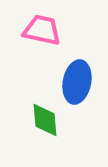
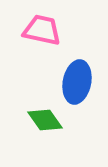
green diamond: rotated 30 degrees counterclockwise
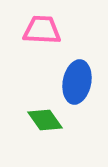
pink trapezoid: rotated 9 degrees counterclockwise
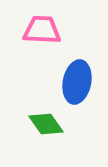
green diamond: moved 1 px right, 4 px down
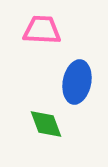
green diamond: rotated 15 degrees clockwise
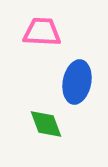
pink trapezoid: moved 2 px down
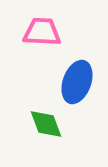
blue ellipse: rotated 9 degrees clockwise
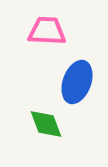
pink trapezoid: moved 5 px right, 1 px up
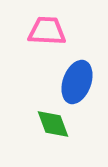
green diamond: moved 7 px right
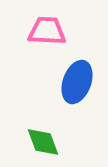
green diamond: moved 10 px left, 18 px down
